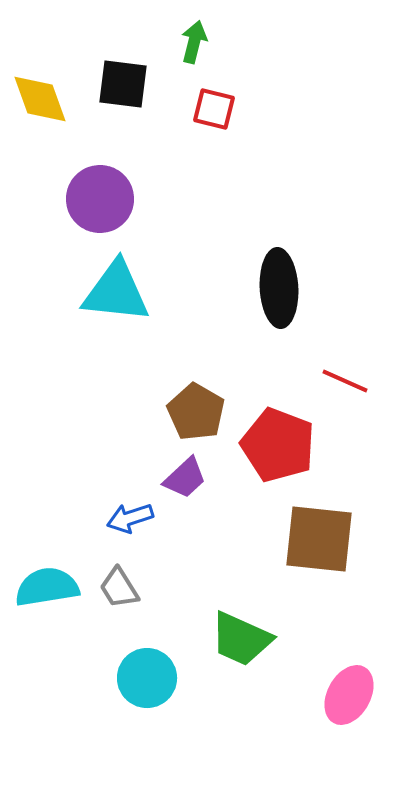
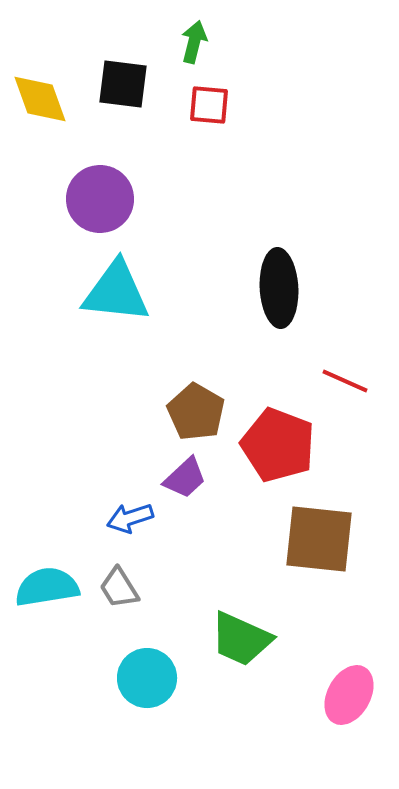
red square: moved 5 px left, 4 px up; rotated 9 degrees counterclockwise
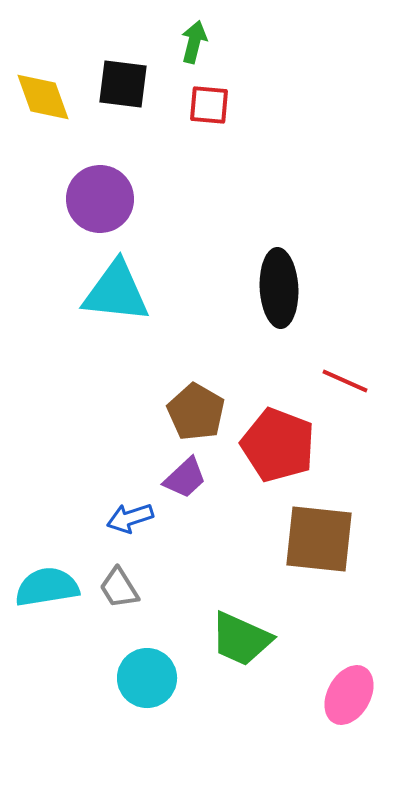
yellow diamond: moved 3 px right, 2 px up
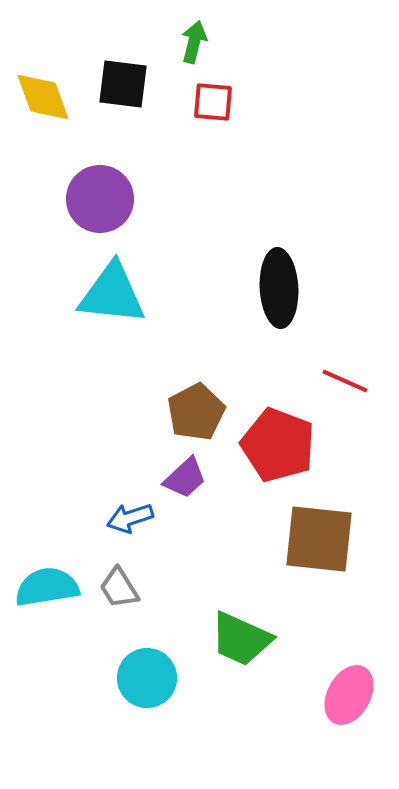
red square: moved 4 px right, 3 px up
cyan triangle: moved 4 px left, 2 px down
brown pentagon: rotated 14 degrees clockwise
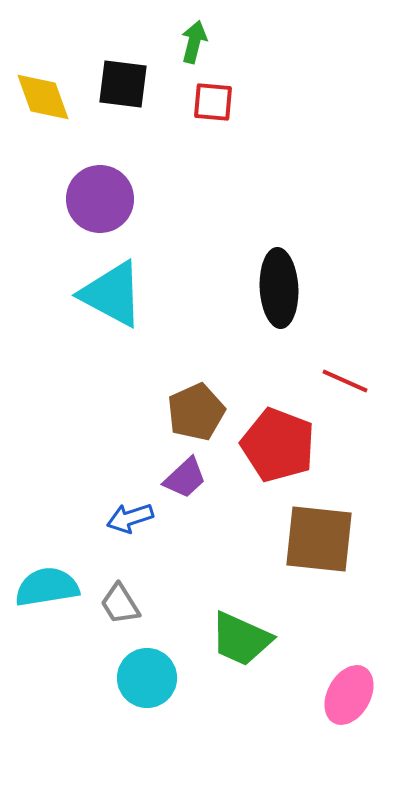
cyan triangle: rotated 22 degrees clockwise
brown pentagon: rotated 4 degrees clockwise
gray trapezoid: moved 1 px right, 16 px down
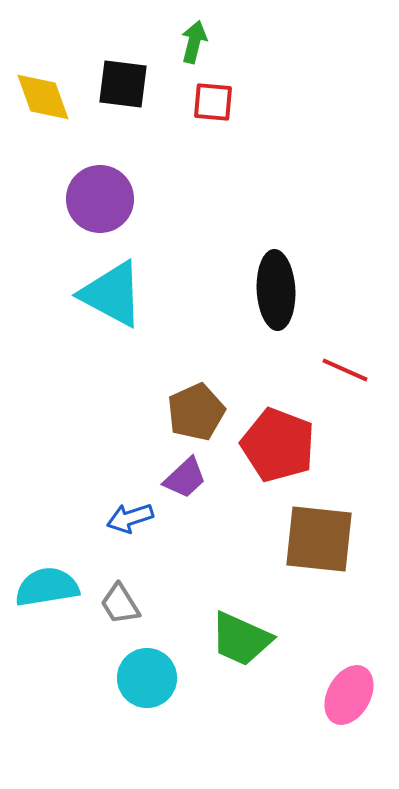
black ellipse: moved 3 px left, 2 px down
red line: moved 11 px up
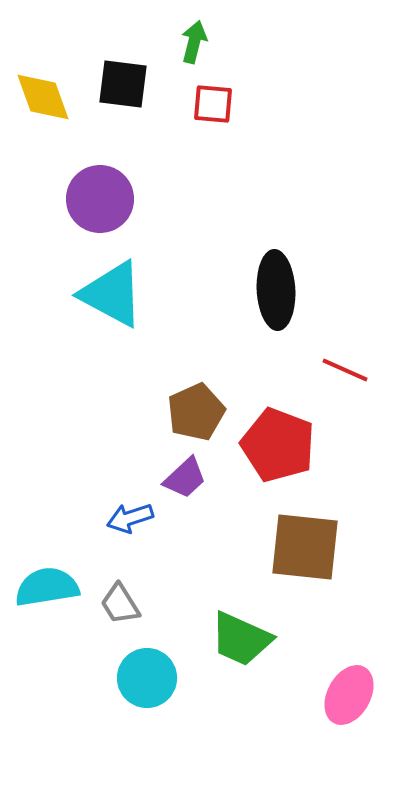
red square: moved 2 px down
brown square: moved 14 px left, 8 px down
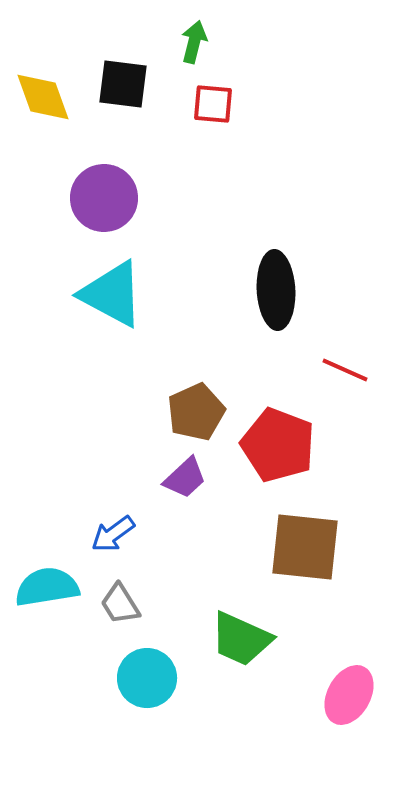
purple circle: moved 4 px right, 1 px up
blue arrow: moved 17 px left, 16 px down; rotated 18 degrees counterclockwise
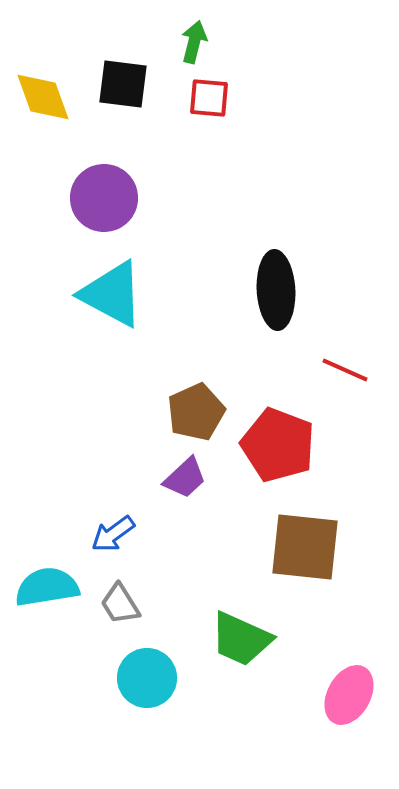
red square: moved 4 px left, 6 px up
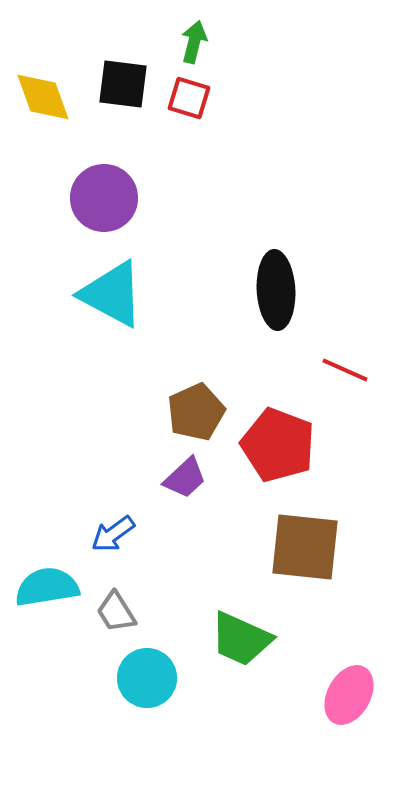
red square: moved 20 px left; rotated 12 degrees clockwise
gray trapezoid: moved 4 px left, 8 px down
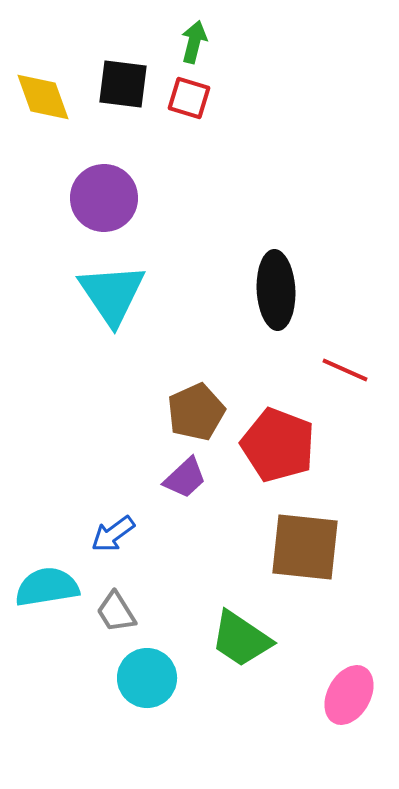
cyan triangle: rotated 28 degrees clockwise
green trapezoid: rotated 10 degrees clockwise
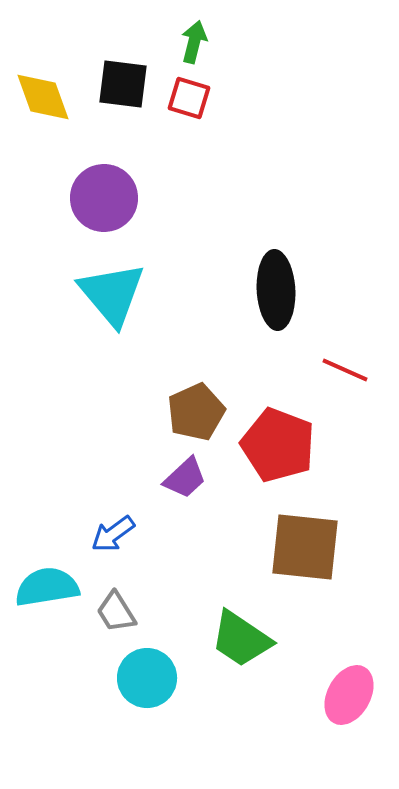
cyan triangle: rotated 6 degrees counterclockwise
